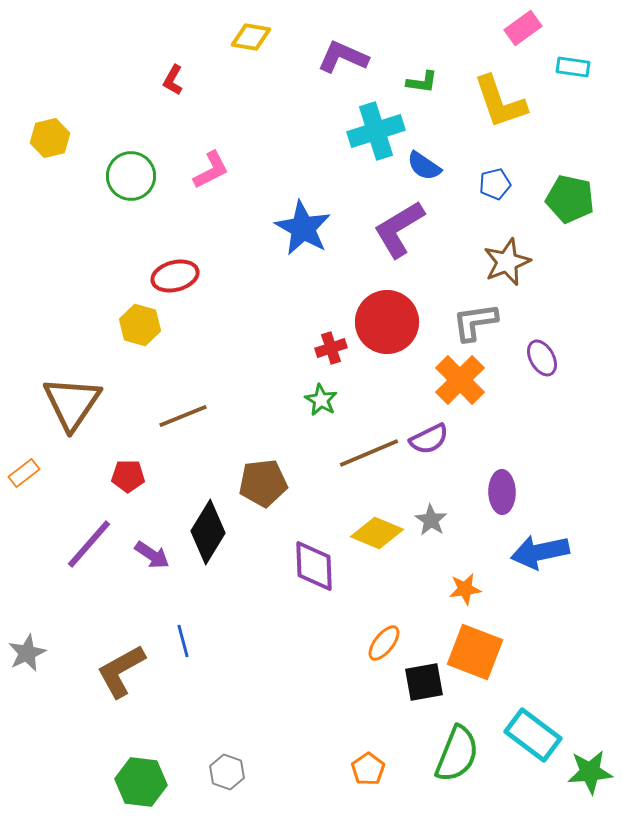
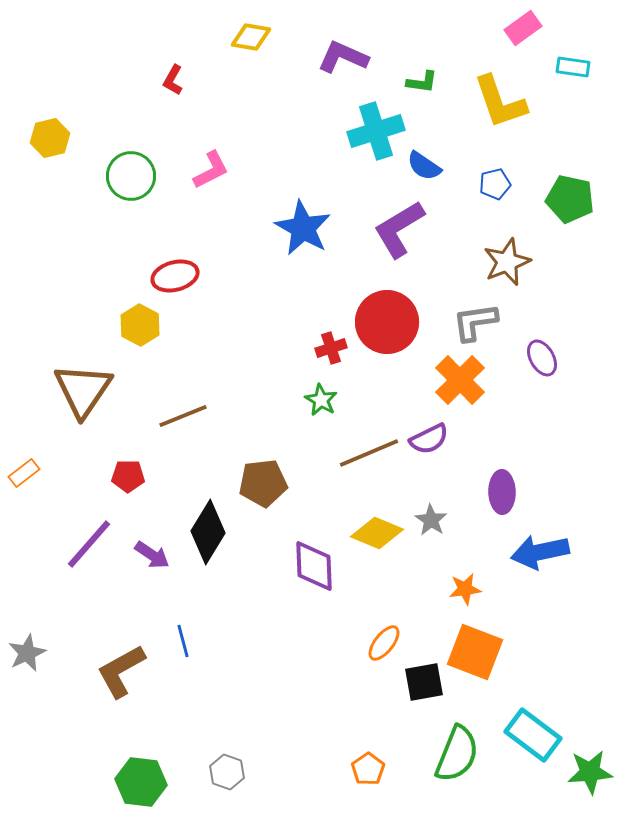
yellow hexagon at (140, 325): rotated 12 degrees clockwise
brown triangle at (72, 403): moved 11 px right, 13 px up
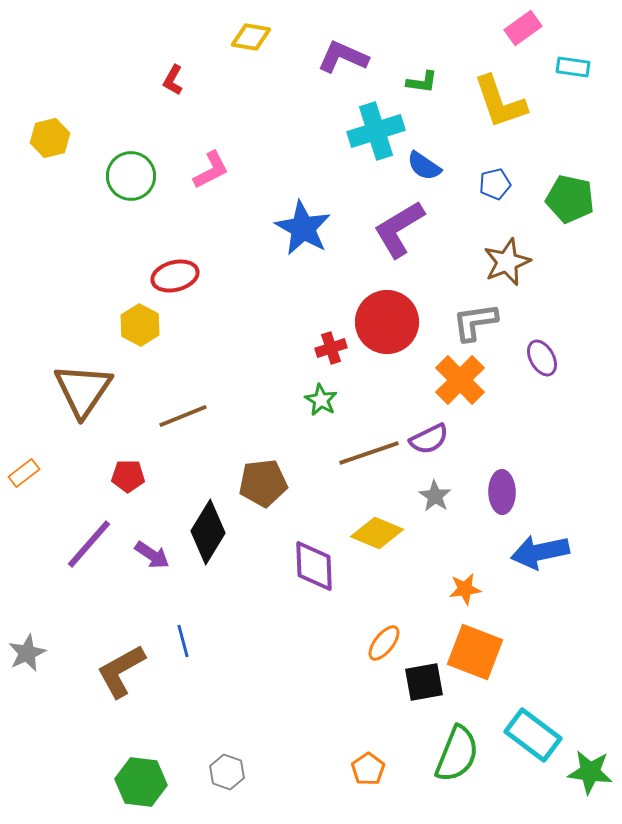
brown line at (369, 453): rotated 4 degrees clockwise
gray star at (431, 520): moved 4 px right, 24 px up
green star at (590, 772): rotated 12 degrees clockwise
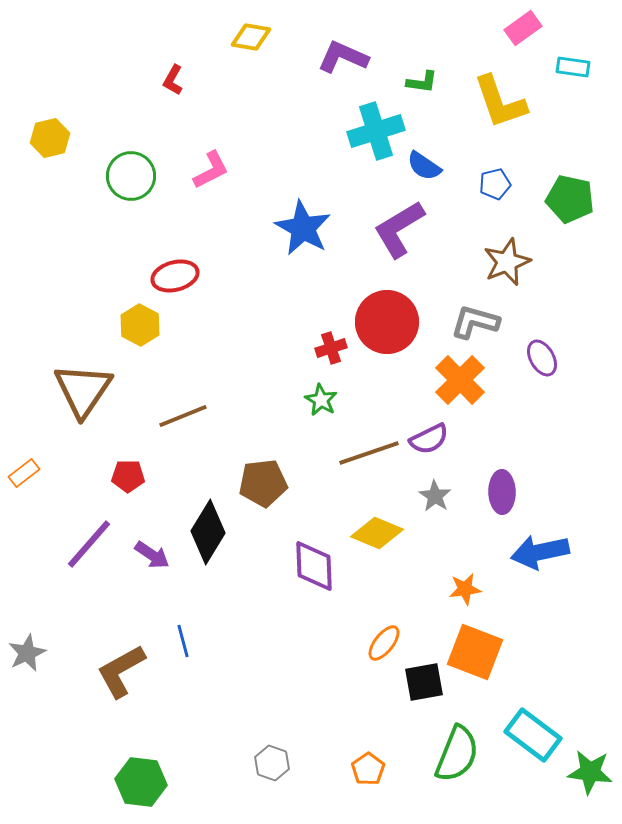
gray L-shape at (475, 322): rotated 24 degrees clockwise
gray hexagon at (227, 772): moved 45 px right, 9 px up
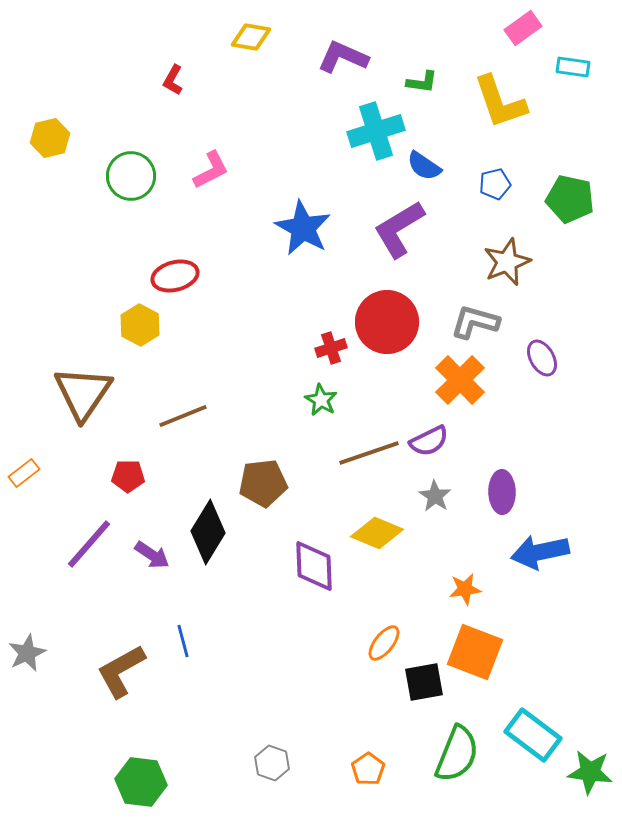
brown triangle at (83, 390): moved 3 px down
purple semicircle at (429, 439): moved 2 px down
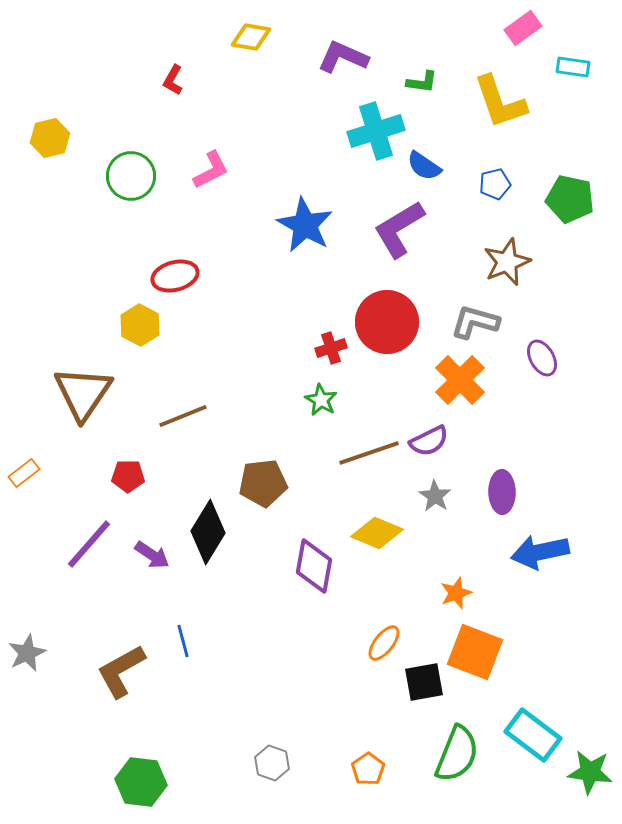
blue star at (303, 228): moved 2 px right, 3 px up
purple diamond at (314, 566): rotated 12 degrees clockwise
orange star at (465, 589): moved 9 px left, 4 px down; rotated 12 degrees counterclockwise
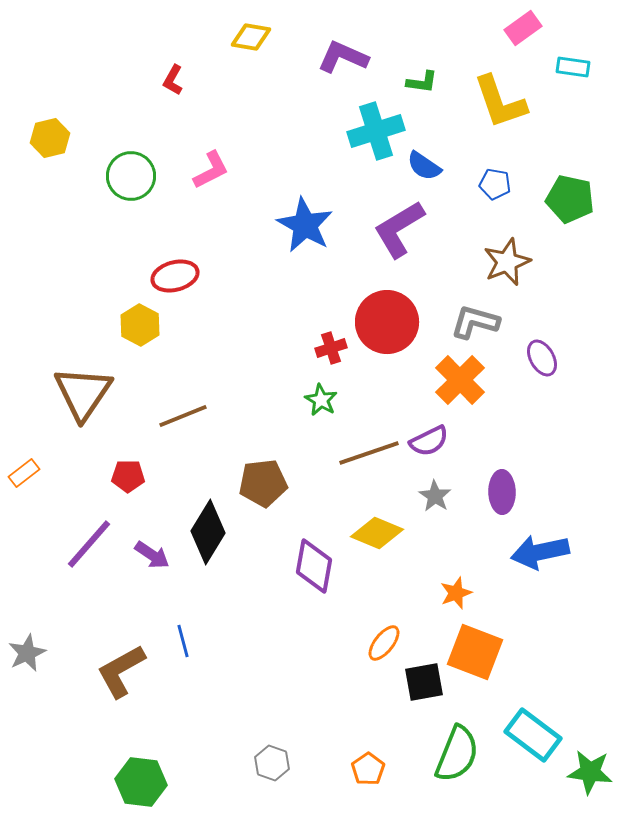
blue pentagon at (495, 184): rotated 24 degrees clockwise
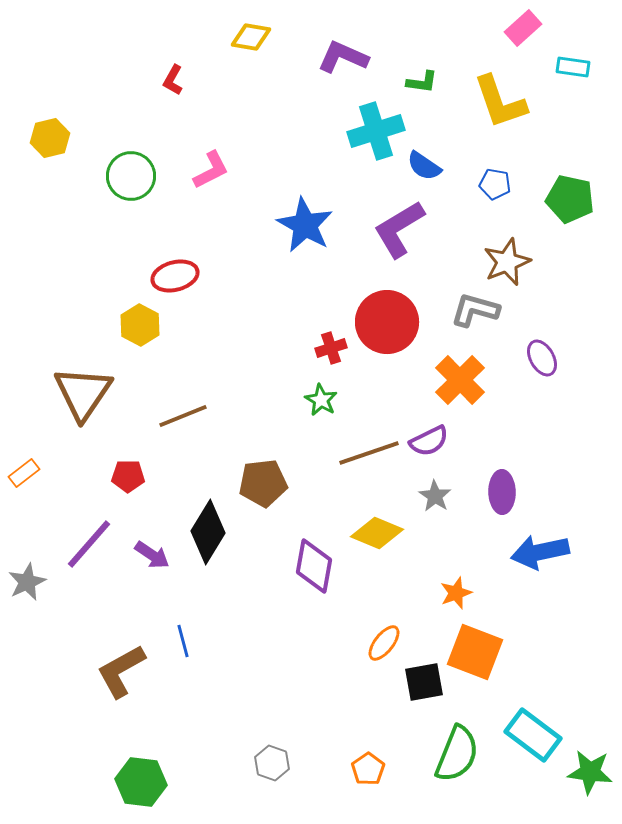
pink rectangle at (523, 28): rotated 6 degrees counterclockwise
gray L-shape at (475, 322): moved 12 px up
gray star at (27, 653): moved 71 px up
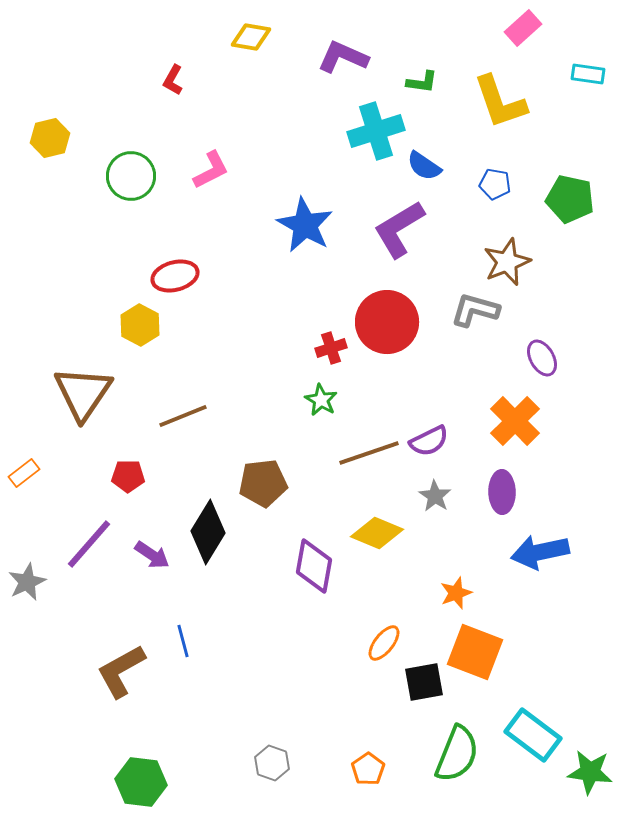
cyan rectangle at (573, 67): moved 15 px right, 7 px down
orange cross at (460, 380): moved 55 px right, 41 px down
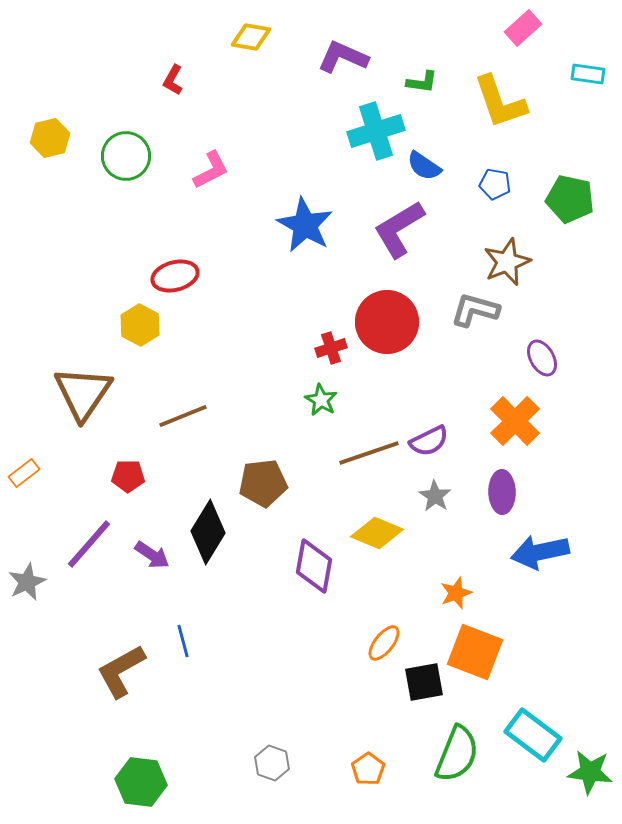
green circle at (131, 176): moved 5 px left, 20 px up
